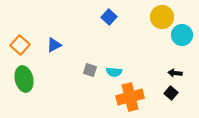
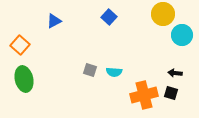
yellow circle: moved 1 px right, 3 px up
blue triangle: moved 24 px up
black square: rotated 24 degrees counterclockwise
orange cross: moved 14 px right, 2 px up
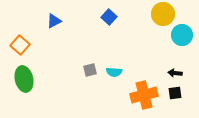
gray square: rotated 32 degrees counterclockwise
black square: moved 4 px right; rotated 24 degrees counterclockwise
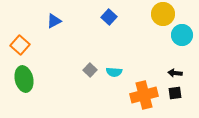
gray square: rotated 32 degrees counterclockwise
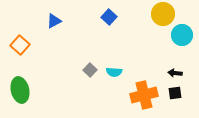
green ellipse: moved 4 px left, 11 px down
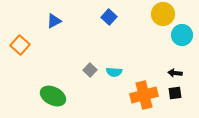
green ellipse: moved 33 px right, 6 px down; rotated 50 degrees counterclockwise
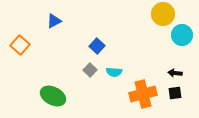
blue square: moved 12 px left, 29 px down
orange cross: moved 1 px left, 1 px up
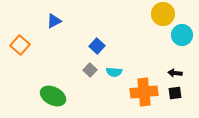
orange cross: moved 1 px right, 2 px up; rotated 8 degrees clockwise
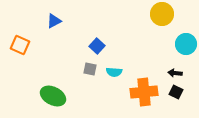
yellow circle: moved 1 px left
cyan circle: moved 4 px right, 9 px down
orange square: rotated 18 degrees counterclockwise
gray square: moved 1 px up; rotated 32 degrees counterclockwise
black square: moved 1 px right, 1 px up; rotated 32 degrees clockwise
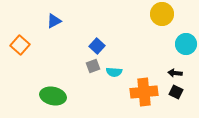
orange square: rotated 18 degrees clockwise
gray square: moved 3 px right, 3 px up; rotated 32 degrees counterclockwise
green ellipse: rotated 15 degrees counterclockwise
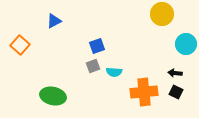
blue square: rotated 28 degrees clockwise
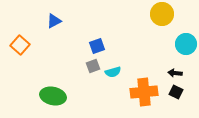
cyan semicircle: moved 1 px left; rotated 21 degrees counterclockwise
